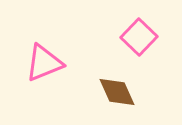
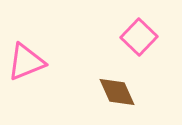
pink triangle: moved 18 px left, 1 px up
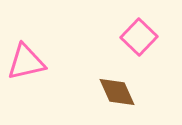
pink triangle: rotated 9 degrees clockwise
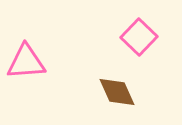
pink triangle: rotated 9 degrees clockwise
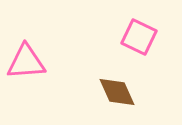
pink square: rotated 18 degrees counterclockwise
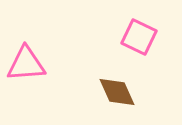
pink triangle: moved 2 px down
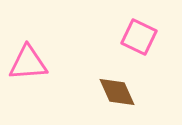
pink triangle: moved 2 px right, 1 px up
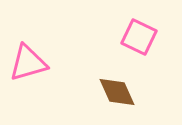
pink triangle: rotated 12 degrees counterclockwise
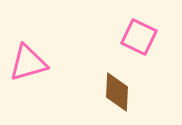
brown diamond: rotated 27 degrees clockwise
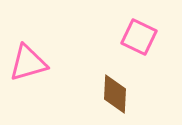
brown diamond: moved 2 px left, 2 px down
